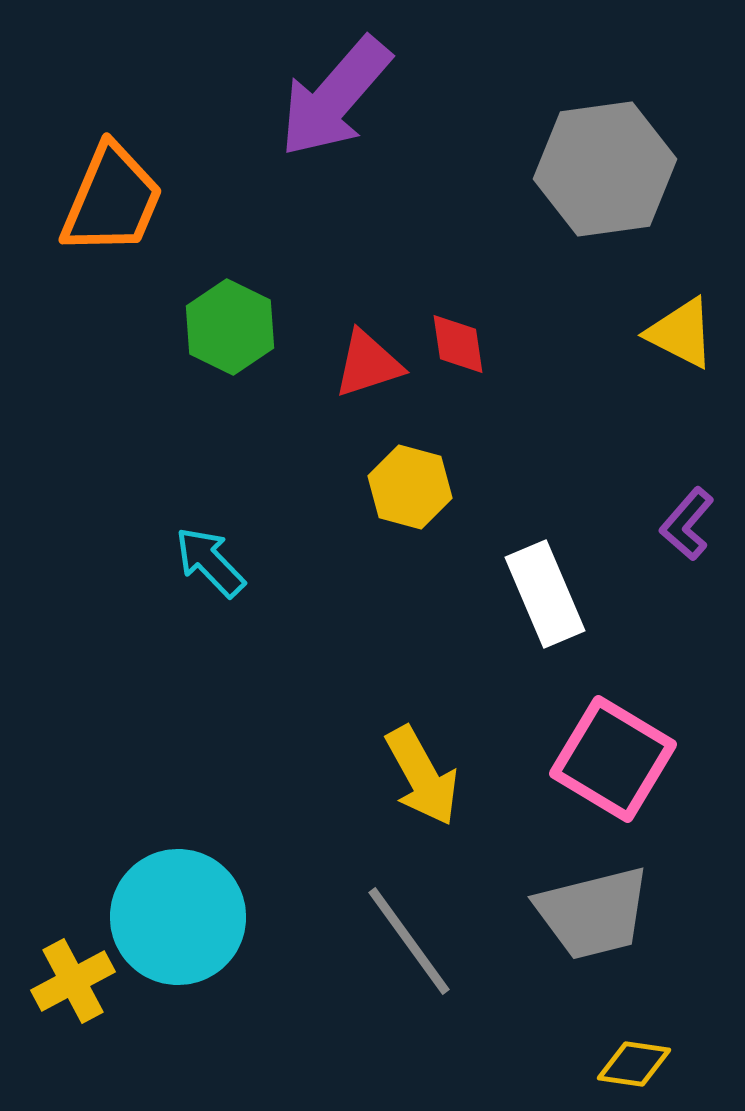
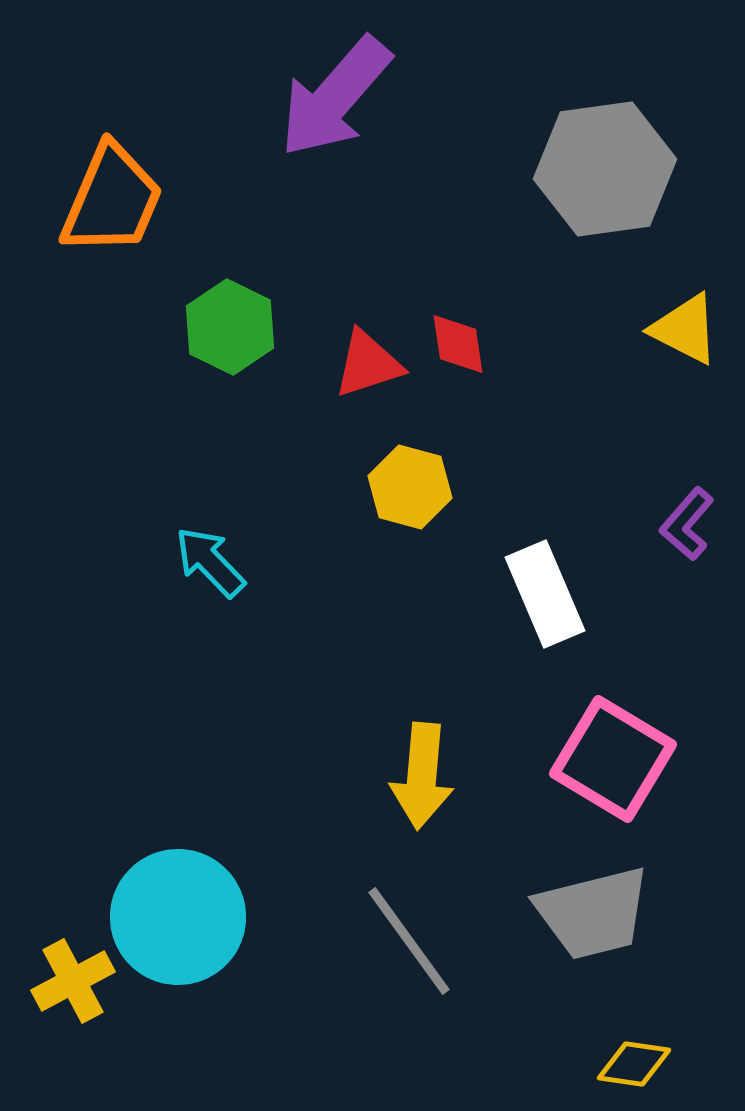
yellow triangle: moved 4 px right, 4 px up
yellow arrow: rotated 34 degrees clockwise
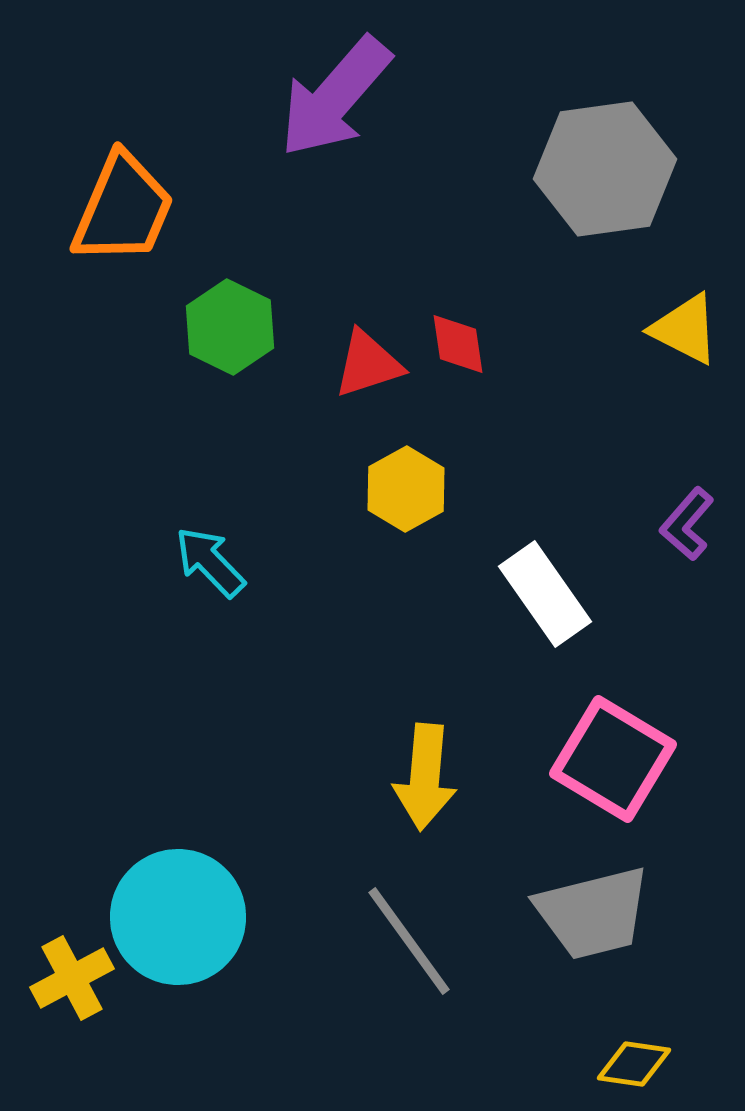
orange trapezoid: moved 11 px right, 9 px down
yellow hexagon: moved 4 px left, 2 px down; rotated 16 degrees clockwise
white rectangle: rotated 12 degrees counterclockwise
yellow arrow: moved 3 px right, 1 px down
yellow cross: moved 1 px left, 3 px up
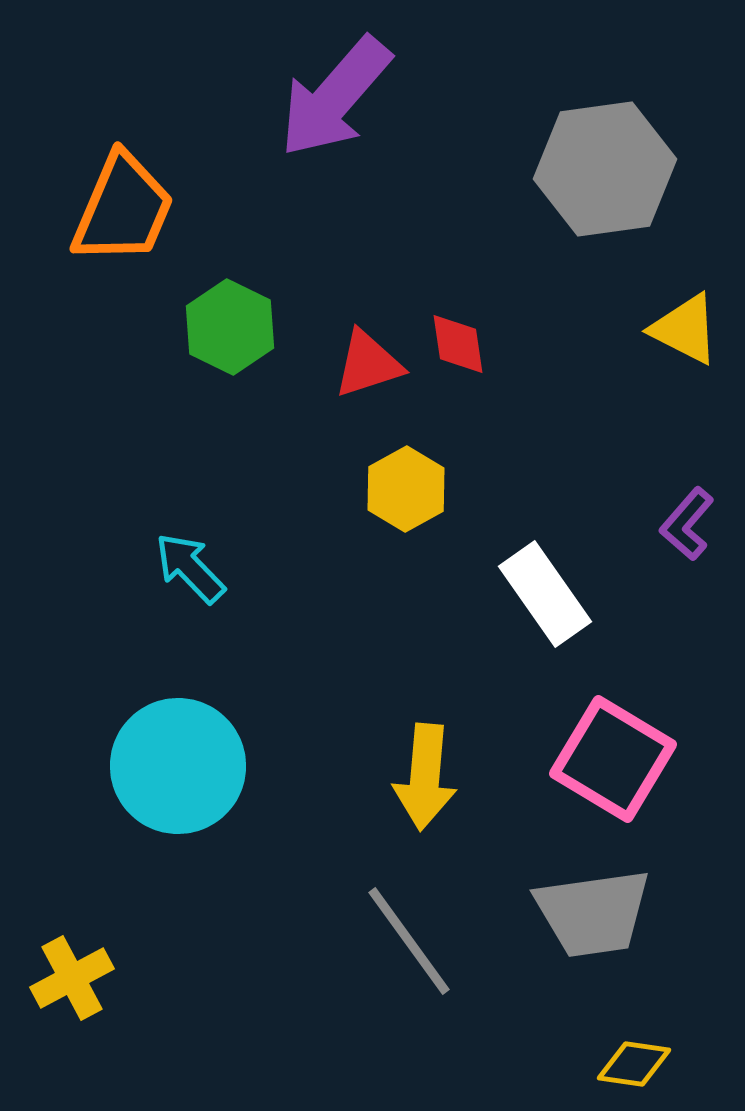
cyan arrow: moved 20 px left, 6 px down
gray trapezoid: rotated 6 degrees clockwise
cyan circle: moved 151 px up
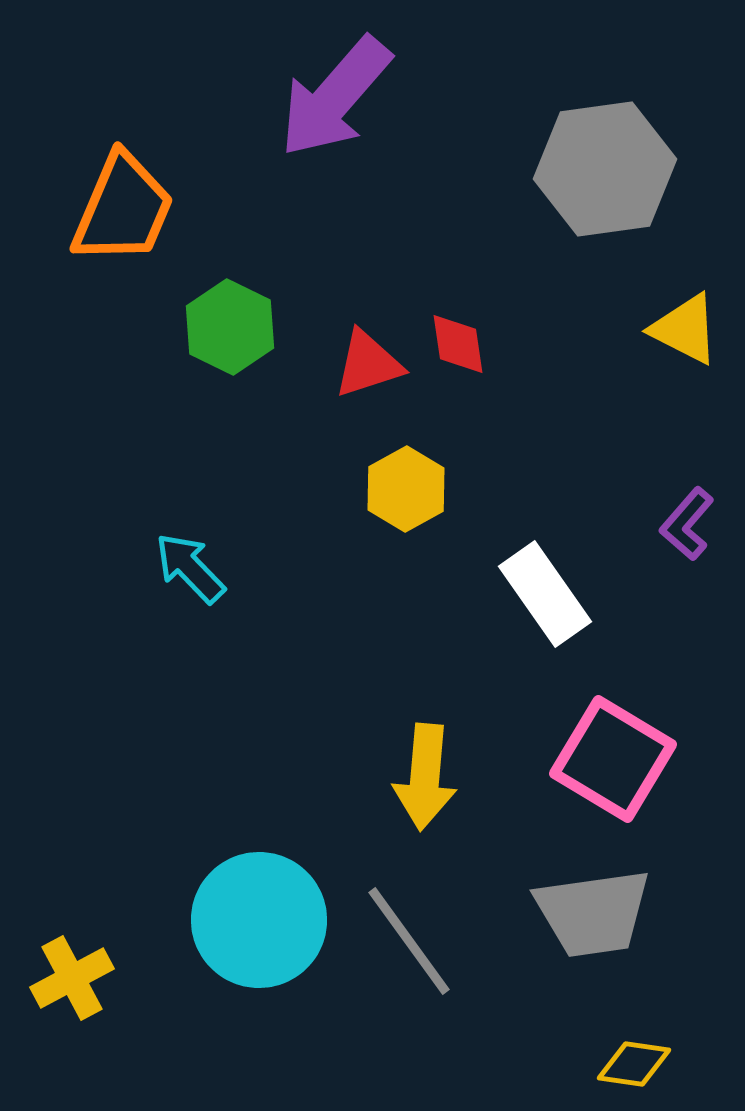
cyan circle: moved 81 px right, 154 px down
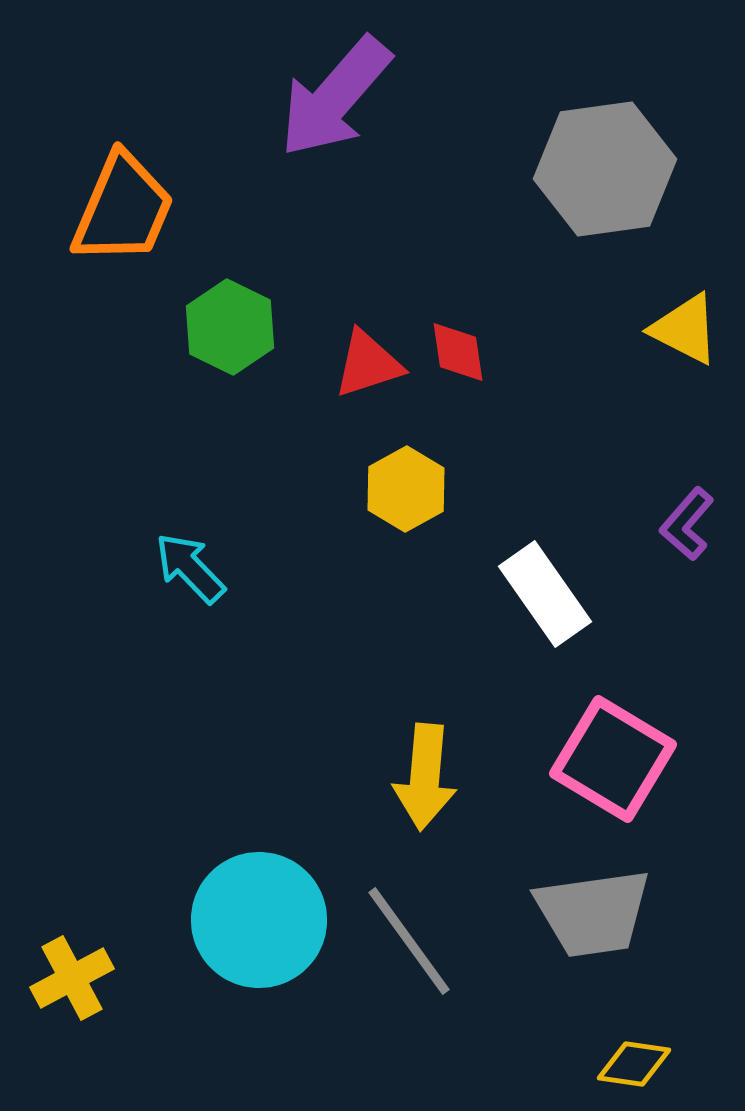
red diamond: moved 8 px down
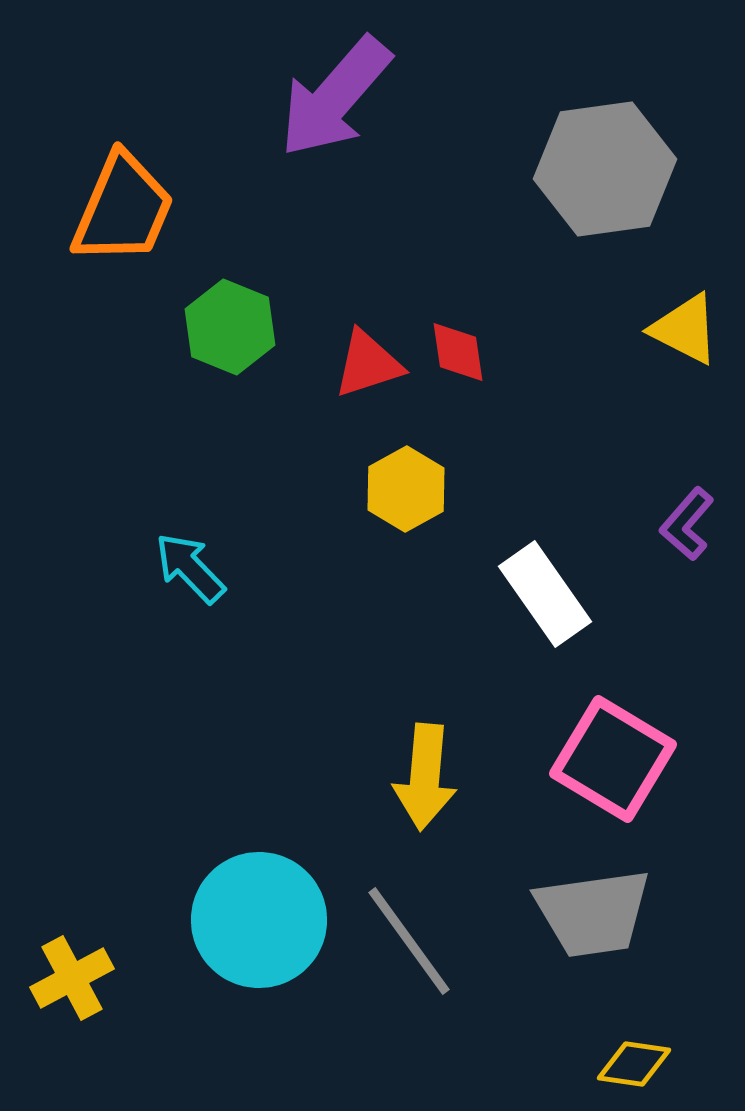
green hexagon: rotated 4 degrees counterclockwise
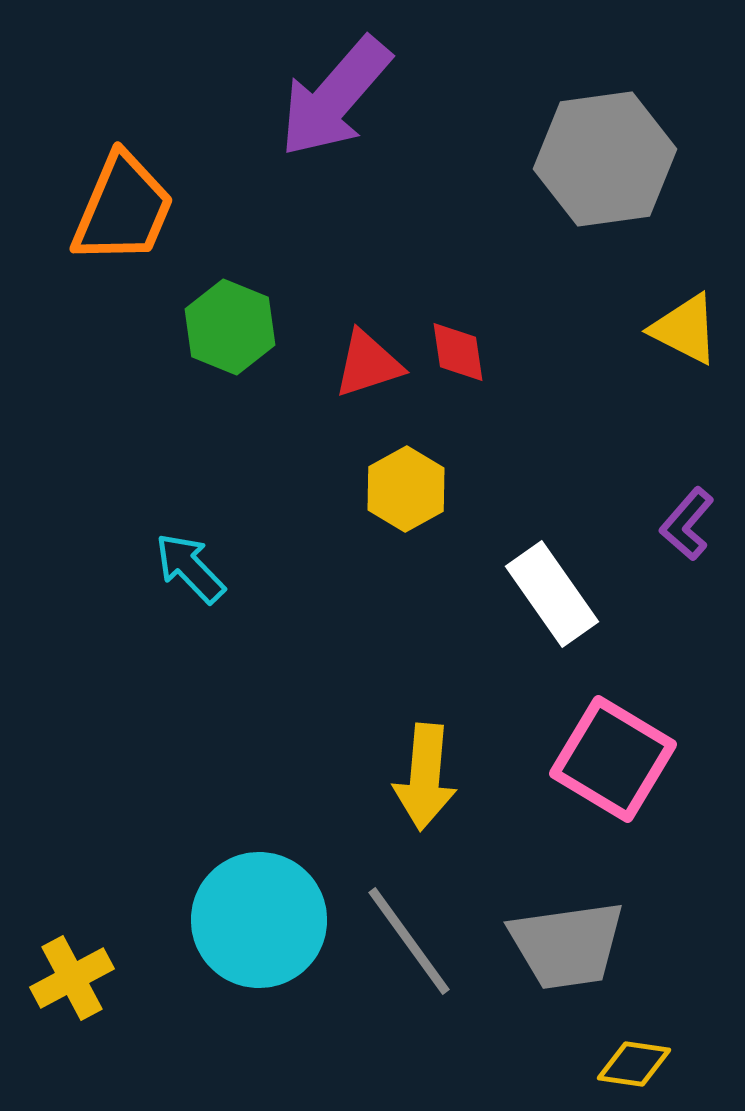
gray hexagon: moved 10 px up
white rectangle: moved 7 px right
gray trapezoid: moved 26 px left, 32 px down
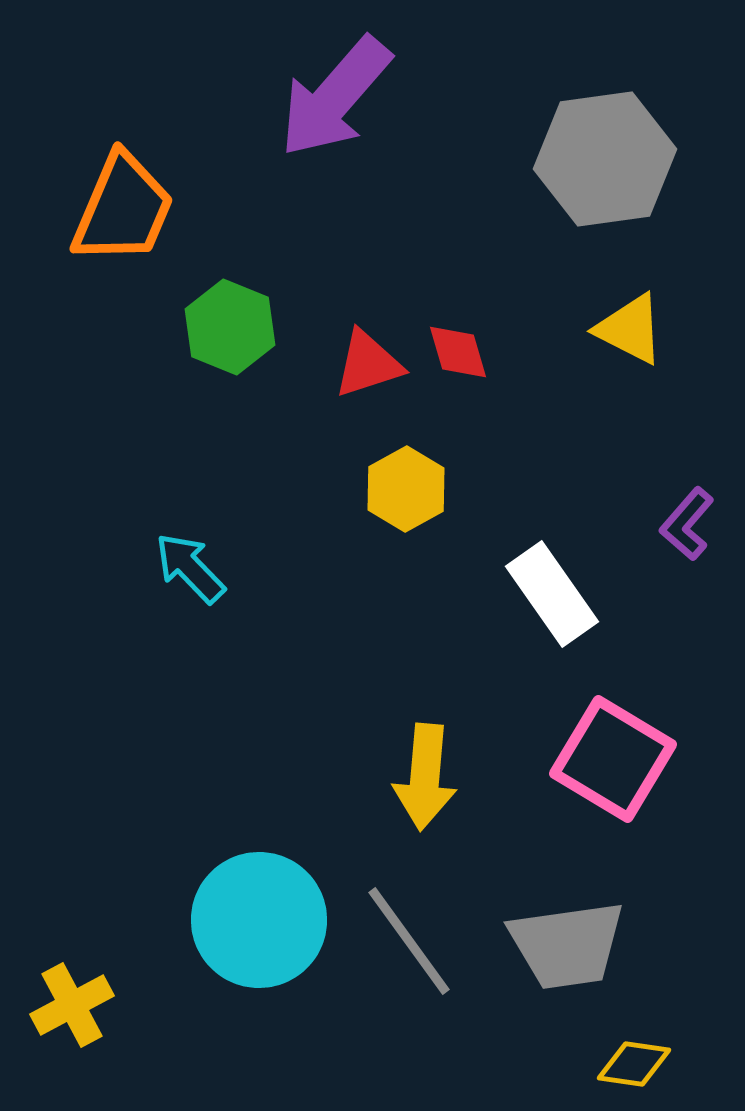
yellow triangle: moved 55 px left
red diamond: rotated 8 degrees counterclockwise
yellow cross: moved 27 px down
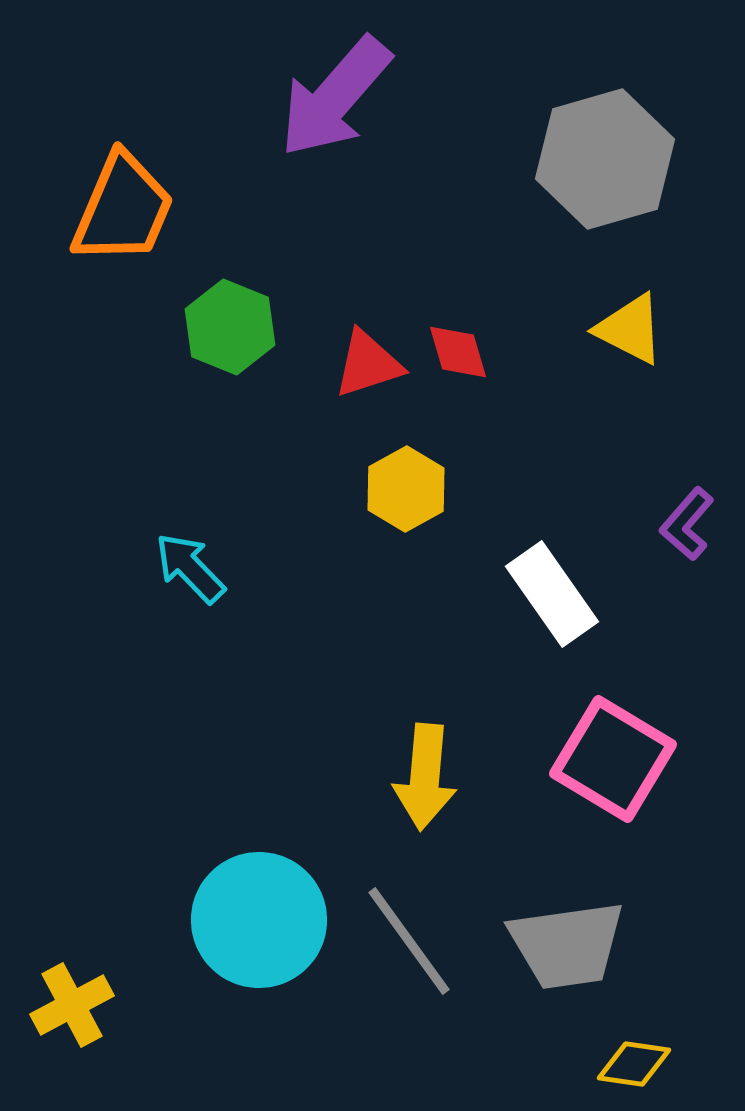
gray hexagon: rotated 8 degrees counterclockwise
